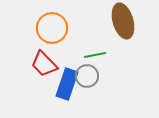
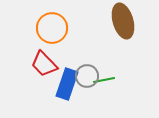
green line: moved 9 px right, 25 px down
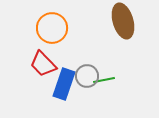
red trapezoid: moved 1 px left
blue rectangle: moved 3 px left
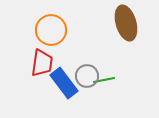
brown ellipse: moved 3 px right, 2 px down
orange circle: moved 1 px left, 2 px down
red trapezoid: moved 1 px left, 1 px up; rotated 128 degrees counterclockwise
blue rectangle: moved 1 px up; rotated 56 degrees counterclockwise
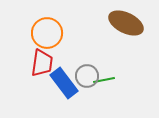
brown ellipse: rotated 48 degrees counterclockwise
orange circle: moved 4 px left, 3 px down
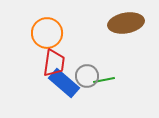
brown ellipse: rotated 36 degrees counterclockwise
red trapezoid: moved 12 px right
blue rectangle: rotated 12 degrees counterclockwise
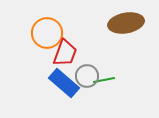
red trapezoid: moved 11 px right, 10 px up; rotated 12 degrees clockwise
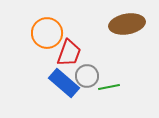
brown ellipse: moved 1 px right, 1 px down
red trapezoid: moved 4 px right
green line: moved 5 px right, 7 px down
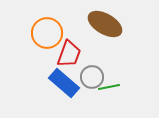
brown ellipse: moved 22 px left; rotated 40 degrees clockwise
red trapezoid: moved 1 px down
gray circle: moved 5 px right, 1 px down
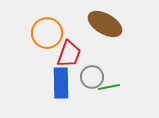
blue rectangle: moved 3 px left; rotated 48 degrees clockwise
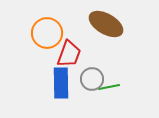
brown ellipse: moved 1 px right
gray circle: moved 2 px down
